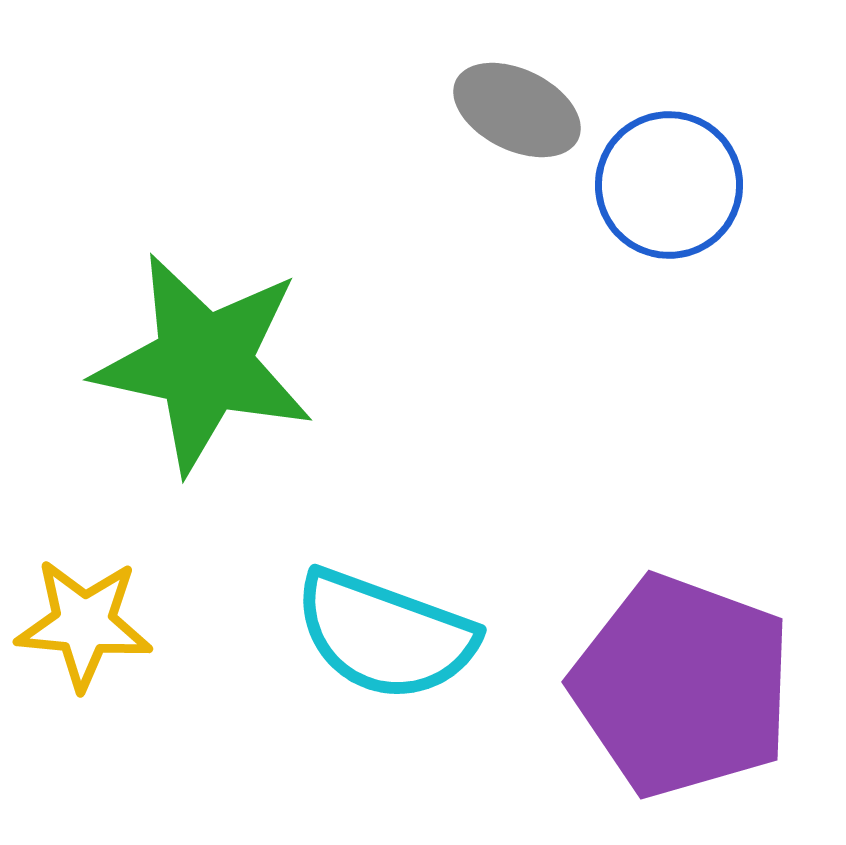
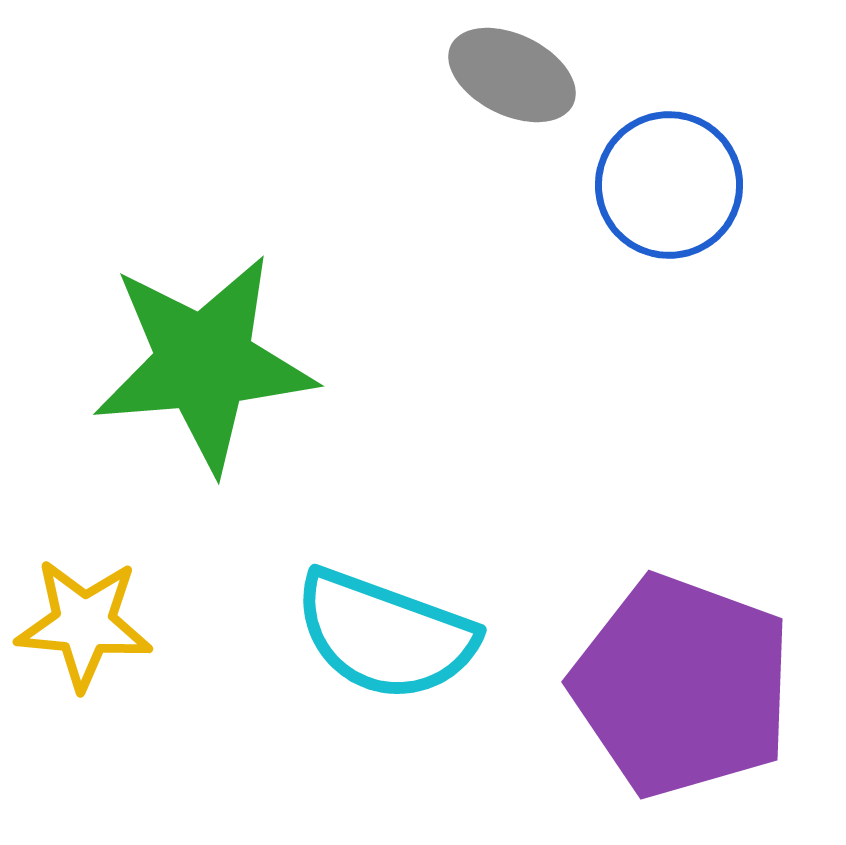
gray ellipse: moved 5 px left, 35 px up
green star: rotated 17 degrees counterclockwise
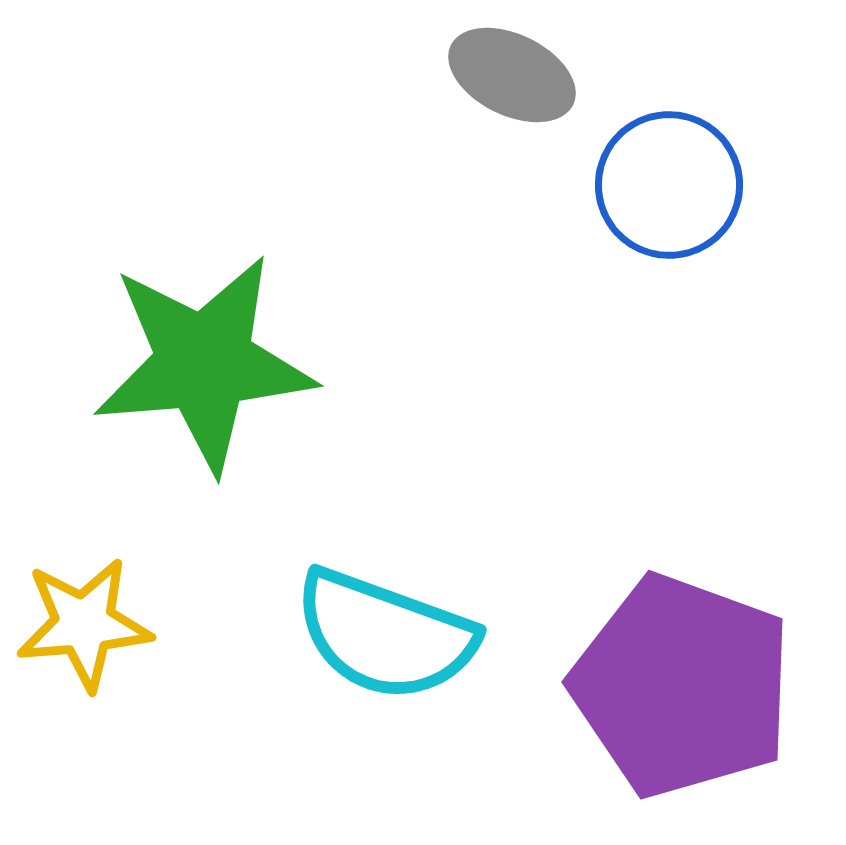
yellow star: rotated 10 degrees counterclockwise
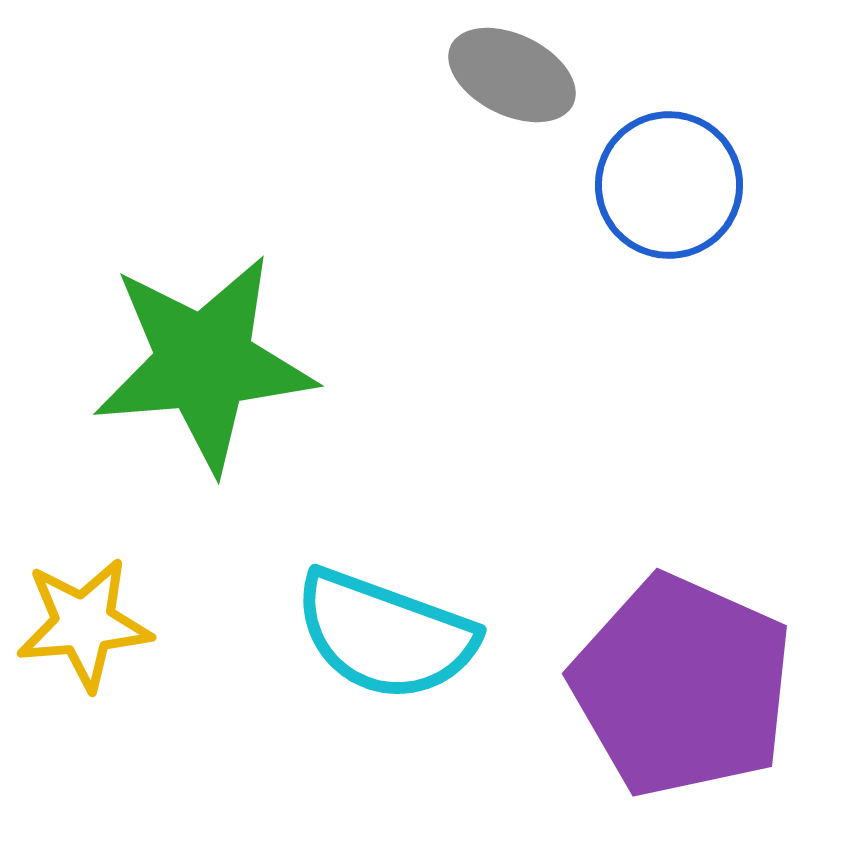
purple pentagon: rotated 4 degrees clockwise
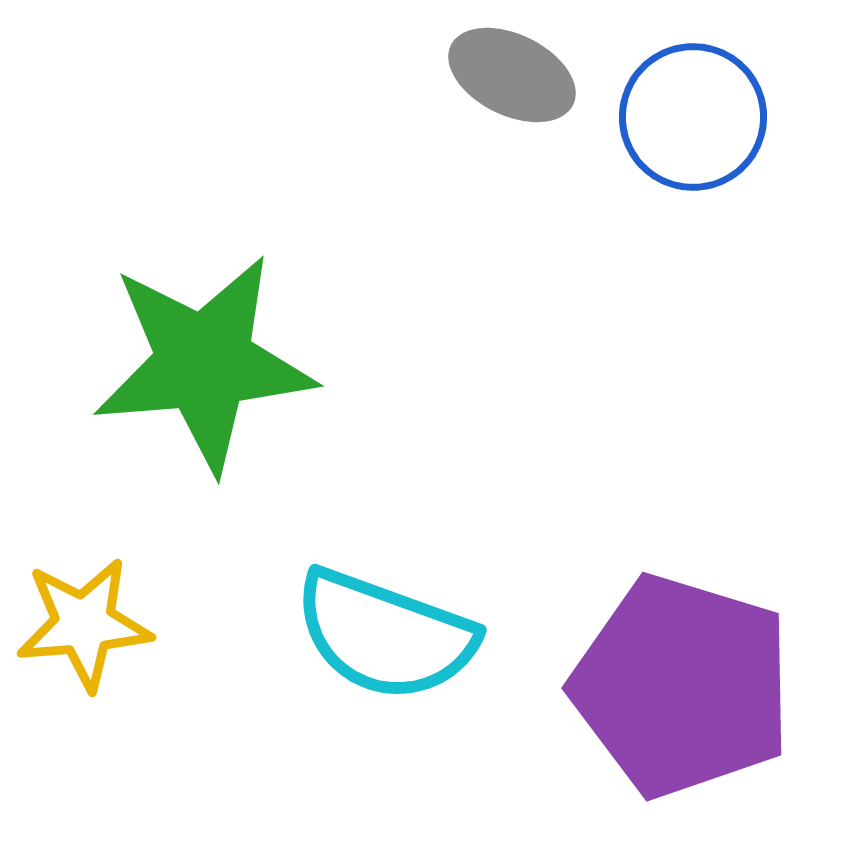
blue circle: moved 24 px right, 68 px up
purple pentagon: rotated 7 degrees counterclockwise
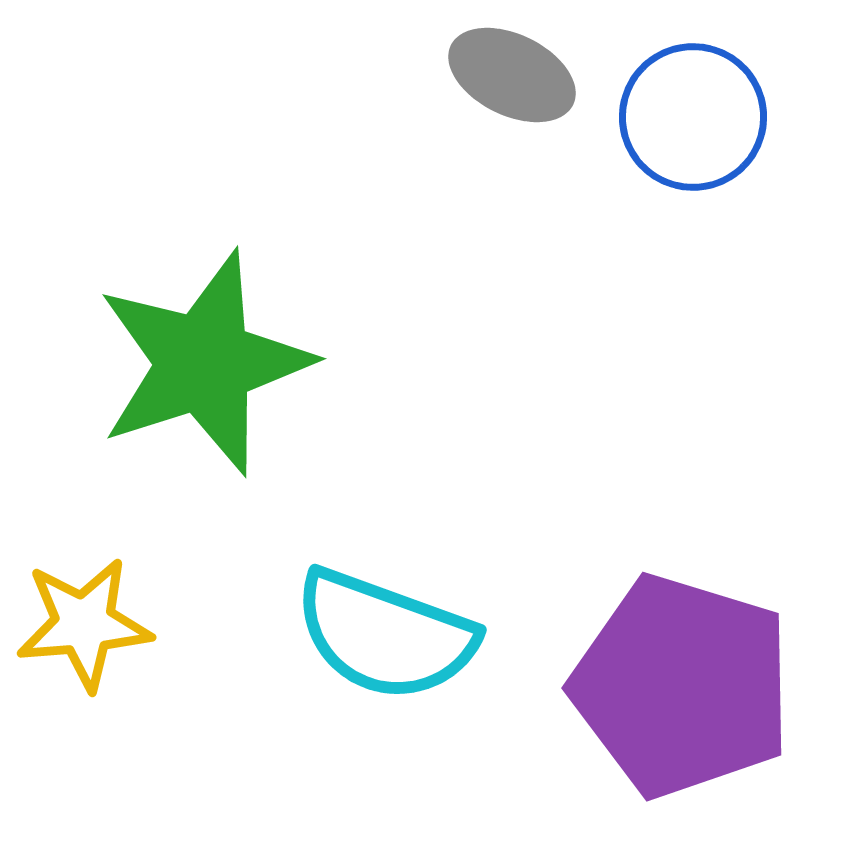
green star: rotated 13 degrees counterclockwise
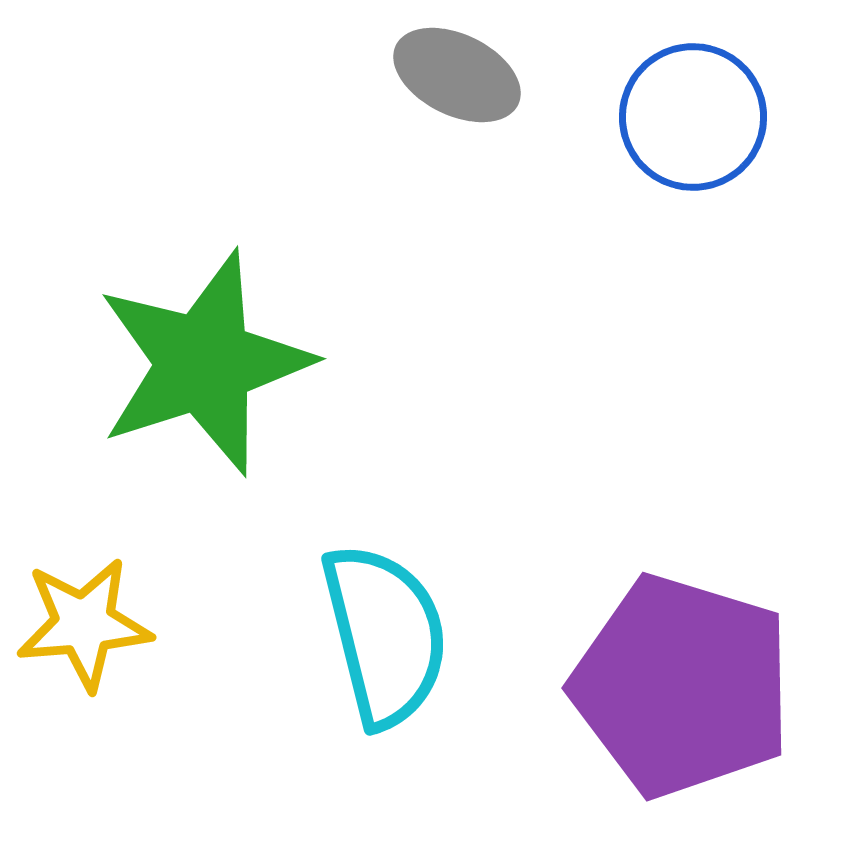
gray ellipse: moved 55 px left
cyan semicircle: rotated 124 degrees counterclockwise
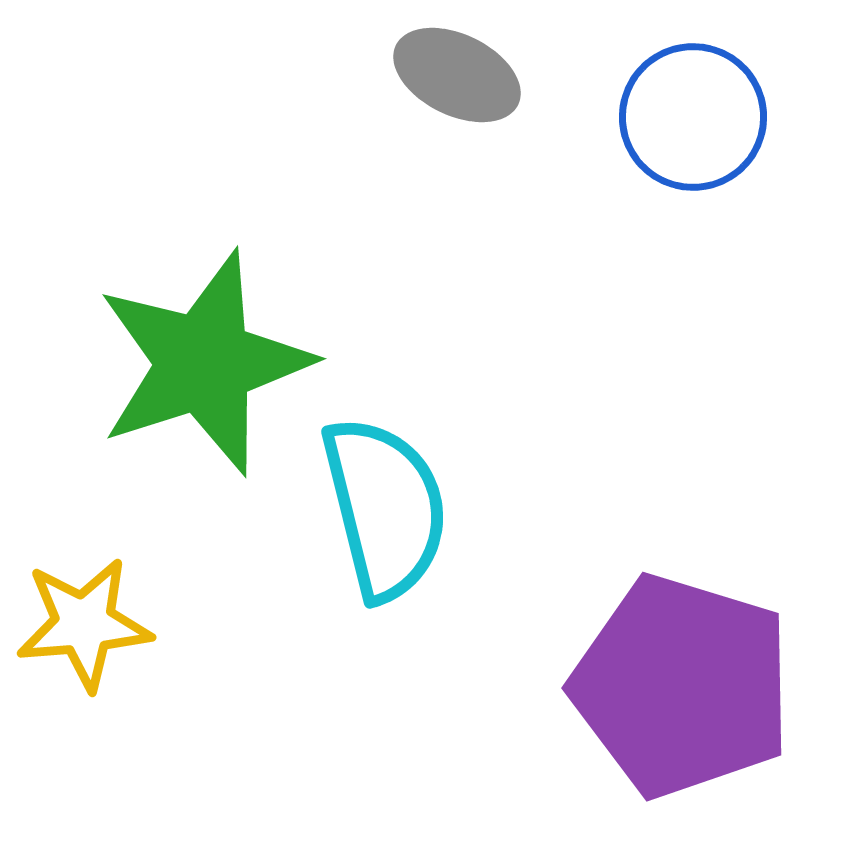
cyan semicircle: moved 127 px up
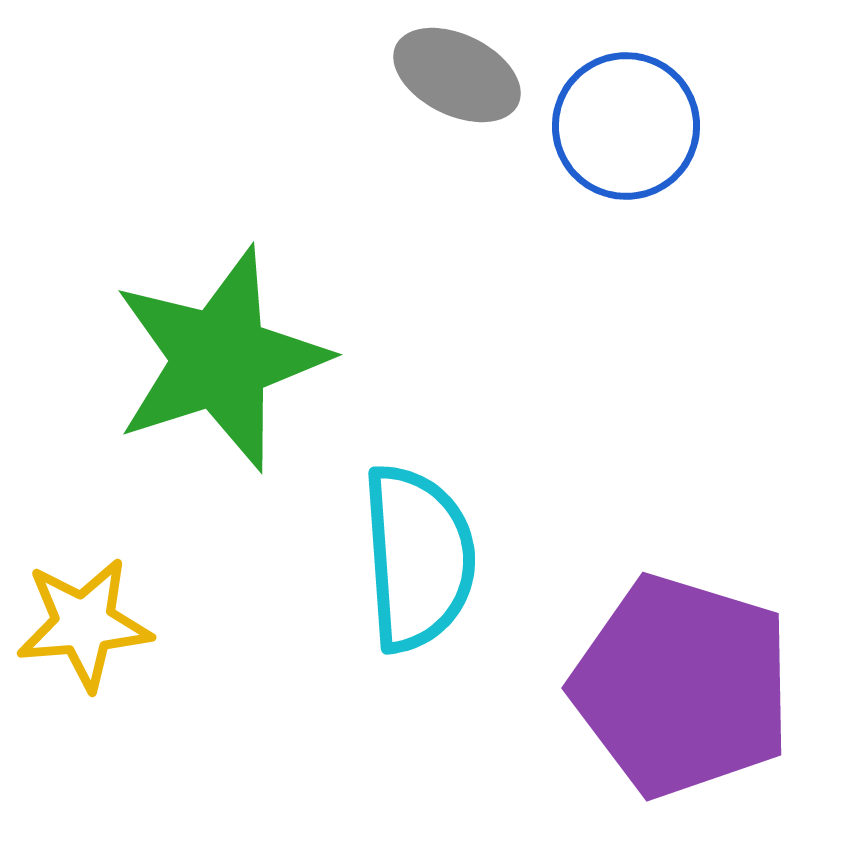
blue circle: moved 67 px left, 9 px down
green star: moved 16 px right, 4 px up
cyan semicircle: moved 33 px right, 50 px down; rotated 10 degrees clockwise
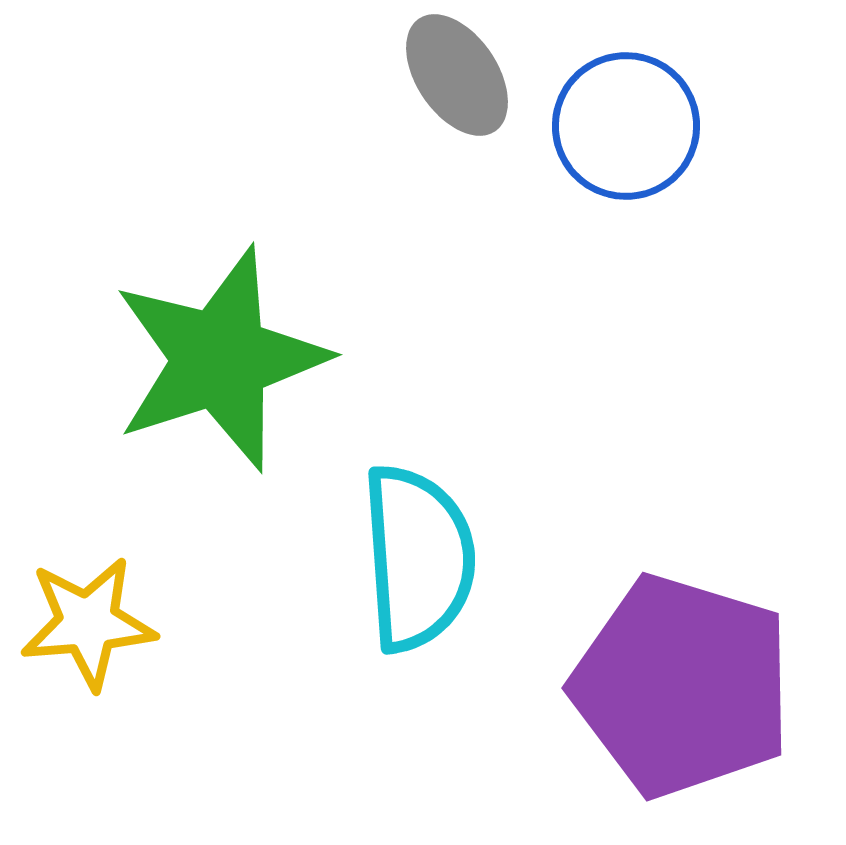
gray ellipse: rotated 30 degrees clockwise
yellow star: moved 4 px right, 1 px up
